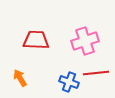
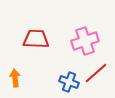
red trapezoid: moved 1 px up
red line: rotated 35 degrees counterclockwise
orange arrow: moved 5 px left; rotated 24 degrees clockwise
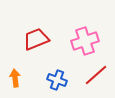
red trapezoid: rotated 24 degrees counterclockwise
red line: moved 2 px down
blue cross: moved 12 px left, 2 px up
